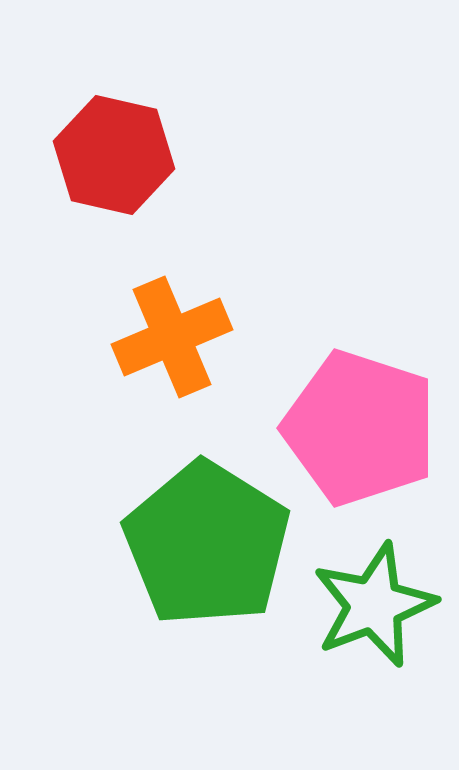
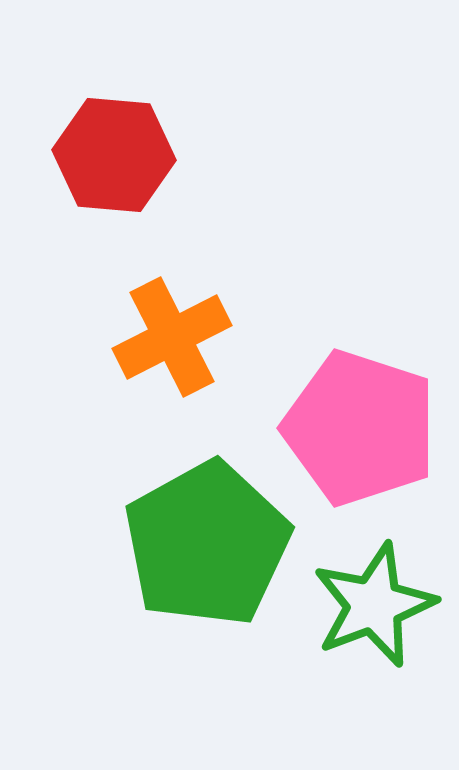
red hexagon: rotated 8 degrees counterclockwise
orange cross: rotated 4 degrees counterclockwise
green pentagon: rotated 11 degrees clockwise
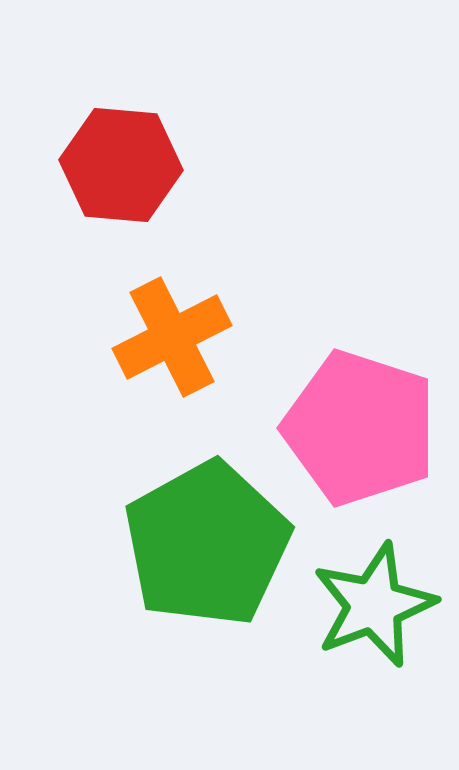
red hexagon: moved 7 px right, 10 px down
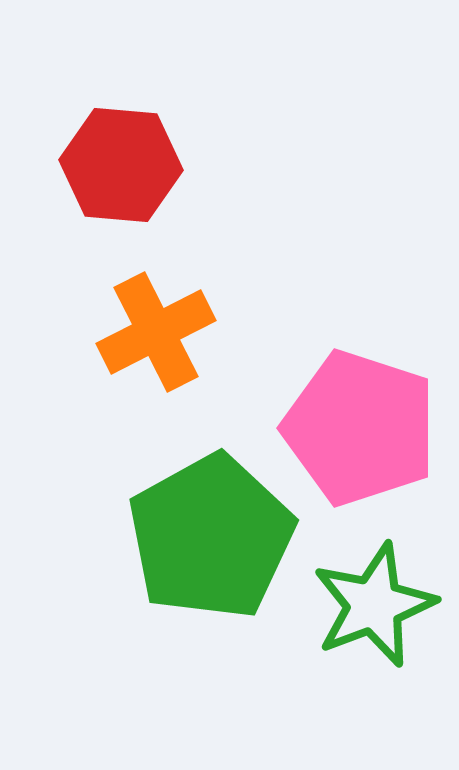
orange cross: moved 16 px left, 5 px up
green pentagon: moved 4 px right, 7 px up
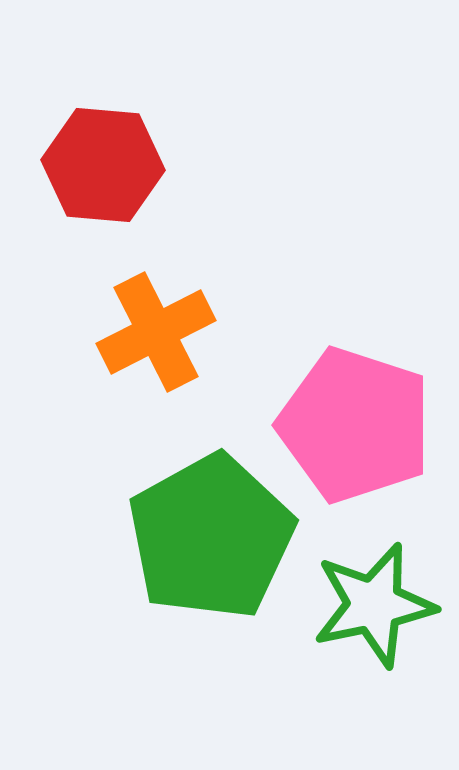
red hexagon: moved 18 px left
pink pentagon: moved 5 px left, 3 px up
green star: rotated 9 degrees clockwise
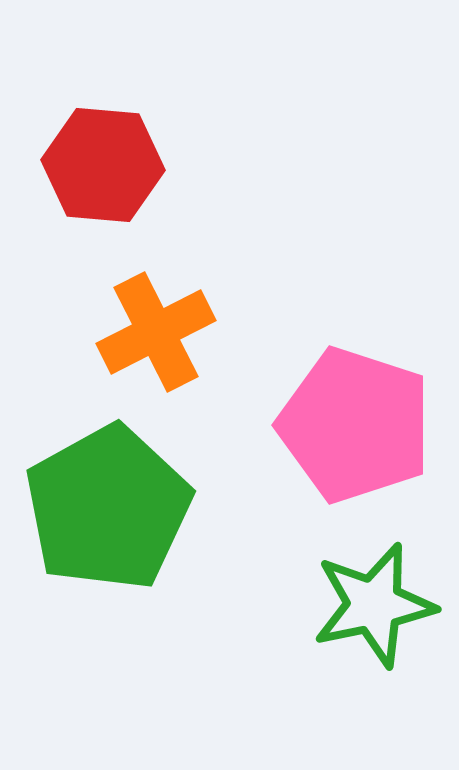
green pentagon: moved 103 px left, 29 px up
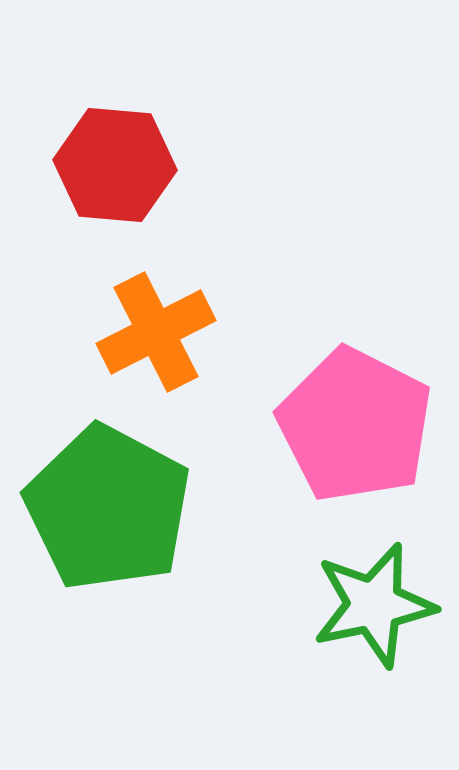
red hexagon: moved 12 px right
pink pentagon: rotated 9 degrees clockwise
green pentagon: rotated 15 degrees counterclockwise
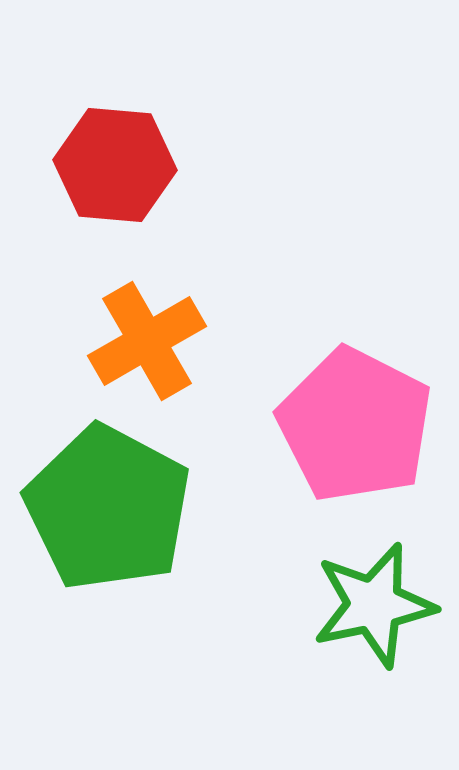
orange cross: moved 9 px left, 9 px down; rotated 3 degrees counterclockwise
